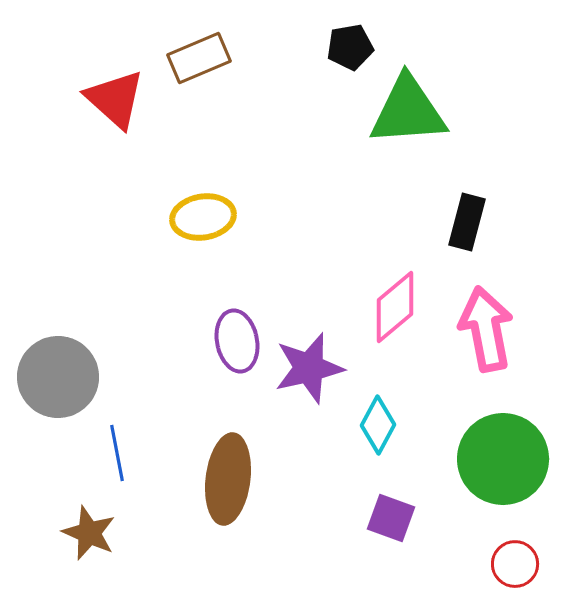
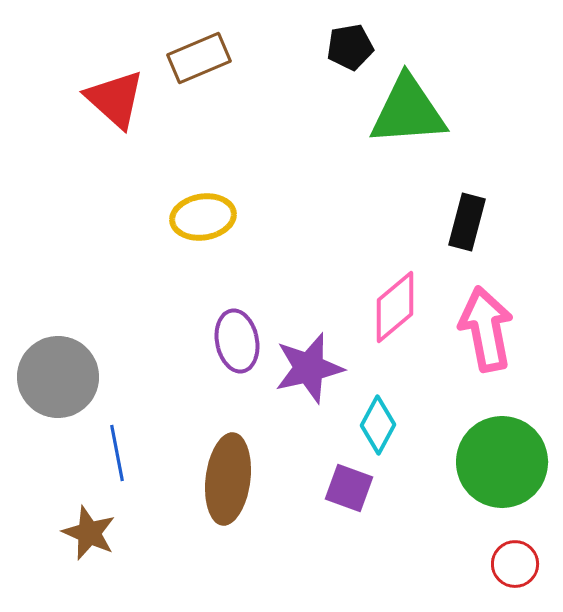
green circle: moved 1 px left, 3 px down
purple square: moved 42 px left, 30 px up
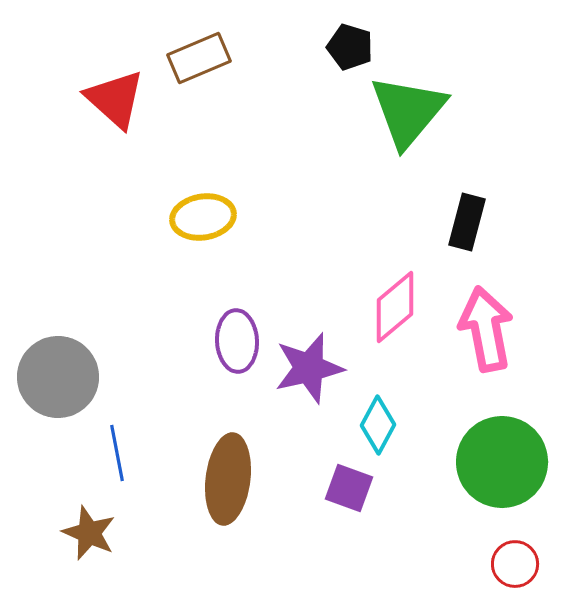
black pentagon: rotated 27 degrees clockwise
green triangle: rotated 46 degrees counterclockwise
purple ellipse: rotated 8 degrees clockwise
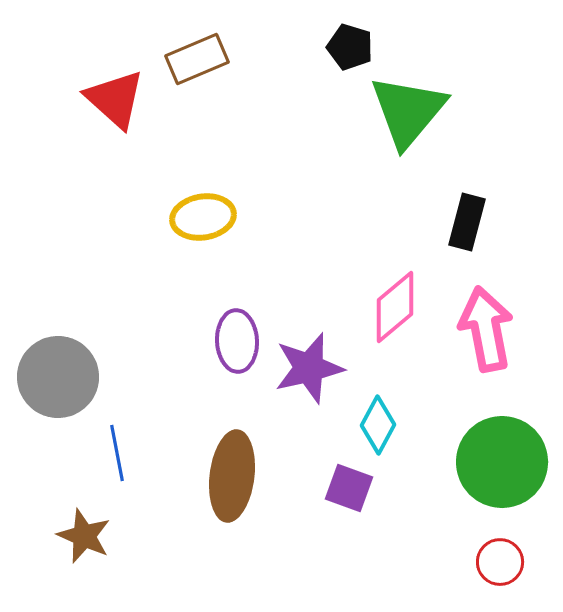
brown rectangle: moved 2 px left, 1 px down
brown ellipse: moved 4 px right, 3 px up
brown star: moved 5 px left, 3 px down
red circle: moved 15 px left, 2 px up
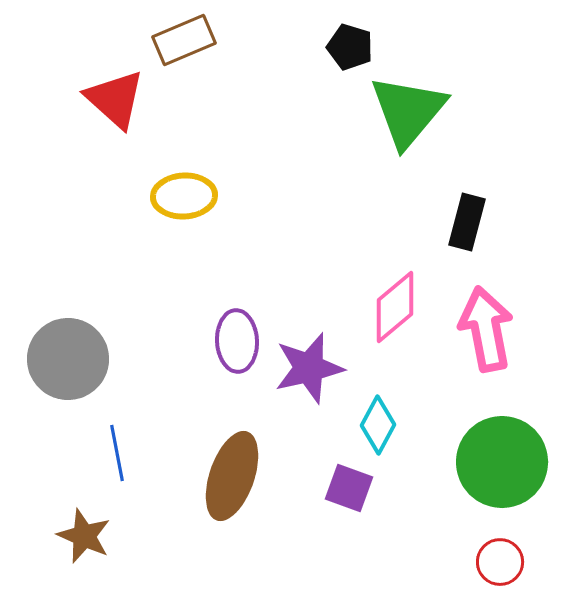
brown rectangle: moved 13 px left, 19 px up
yellow ellipse: moved 19 px left, 21 px up; rotated 6 degrees clockwise
gray circle: moved 10 px right, 18 px up
brown ellipse: rotated 12 degrees clockwise
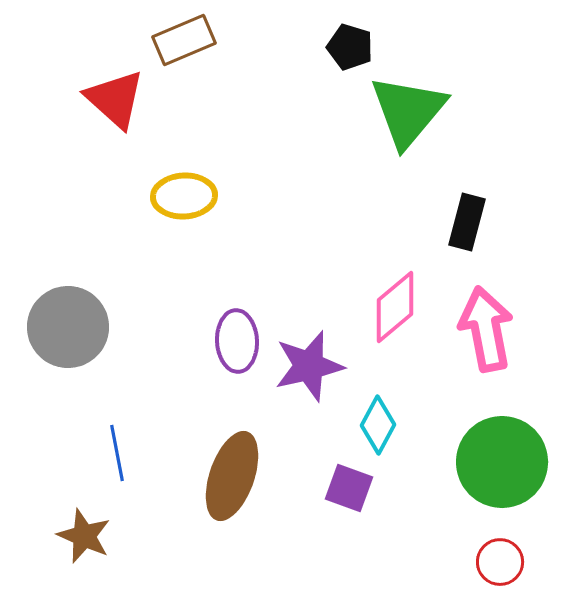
gray circle: moved 32 px up
purple star: moved 2 px up
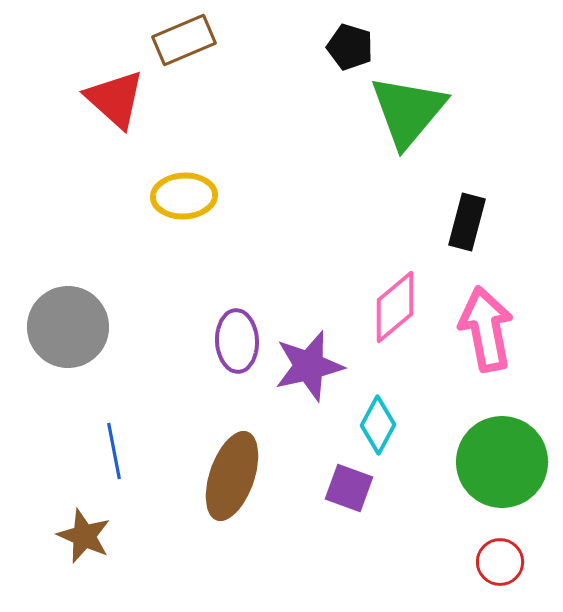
blue line: moved 3 px left, 2 px up
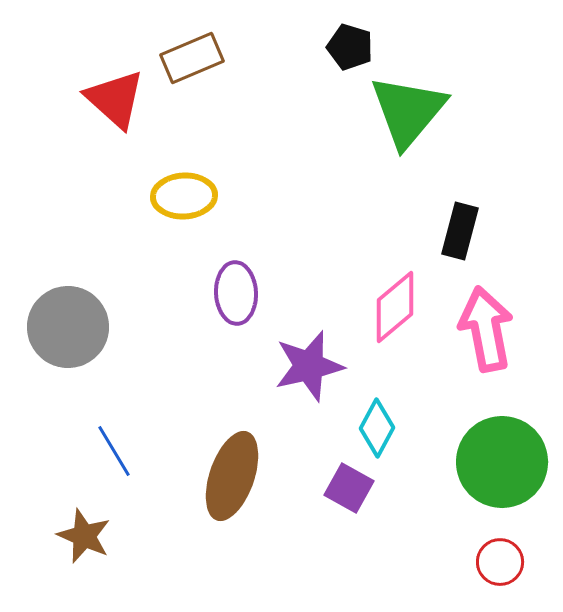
brown rectangle: moved 8 px right, 18 px down
black rectangle: moved 7 px left, 9 px down
purple ellipse: moved 1 px left, 48 px up
cyan diamond: moved 1 px left, 3 px down
blue line: rotated 20 degrees counterclockwise
purple square: rotated 9 degrees clockwise
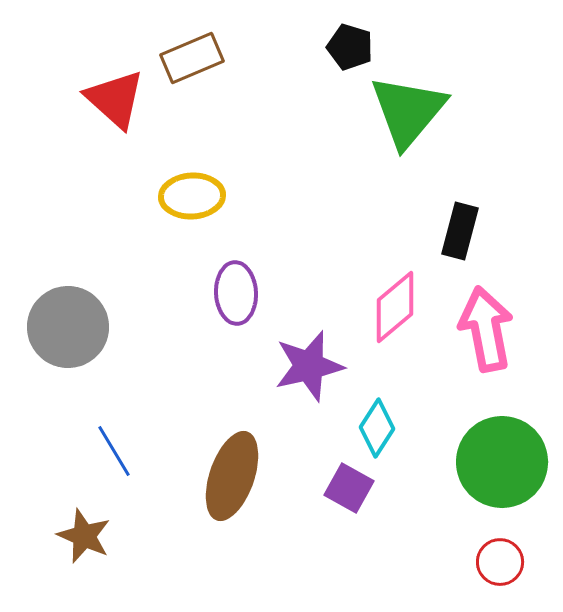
yellow ellipse: moved 8 px right
cyan diamond: rotated 4 degrees clockwise
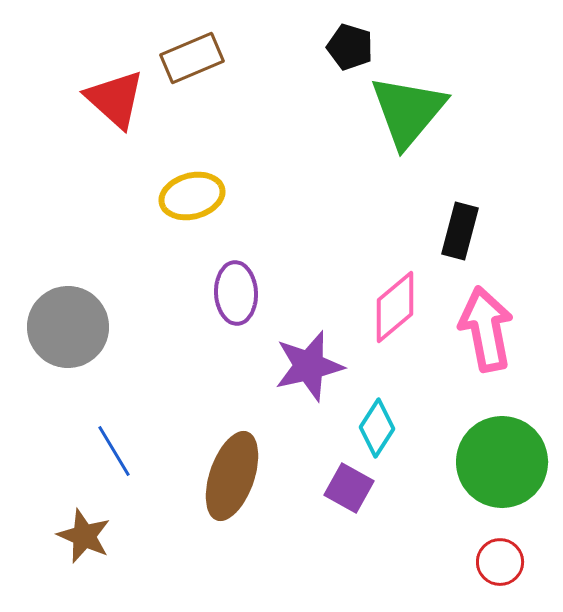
yellow ellipse: rotated 12 degrees counterclockwise
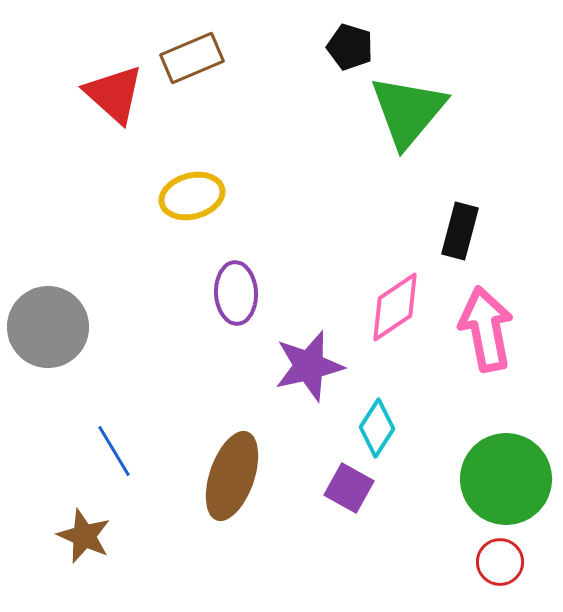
red triangle: moved 1 px left, 5 px up
pink diamond: rotated 6 degrees clockwise
gray circle: moved 20 px left
green circle: moved 4 px right, 17 px down
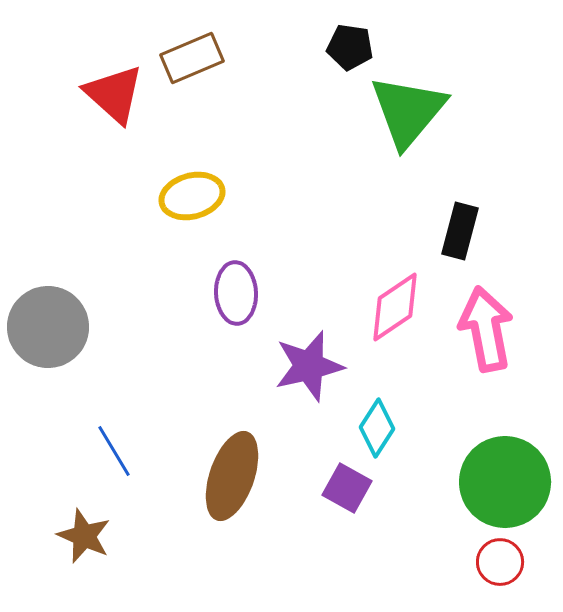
black pentagon: rotated 9 degrees counterclockwise
green circle: moved 1 px left, 3 px down
purple square: moved 2 px left
